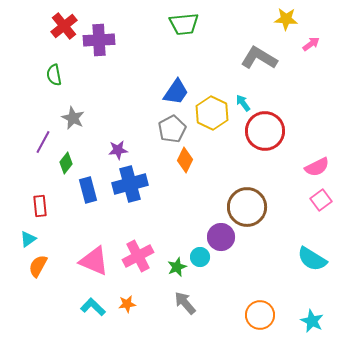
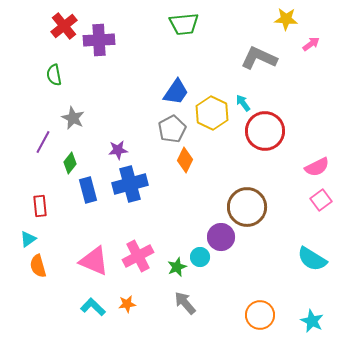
gray L-shape: rotated 6 degrees counterclockwise
green diamond: moved 4 px right
orange semicircle: rotated 45 degrees counterclockwise
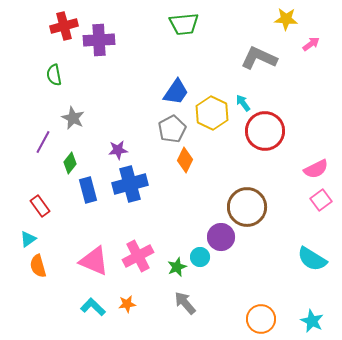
red cross: rotated 24 degrees clockwise
pink semicircle: moved 1 px left, 2 px down
red rectangle: rotated 30 degrees counterclockwise
orange circle: moved 1 px right, 4 px down
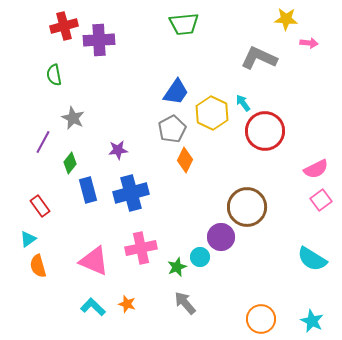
pink arrow: moved 2 px left, 1 px up; rotated 42 degrees clockwise
blue cross: moved 1 px right, 9 px down
pink cross: moved 3 px right, 8 px up; rotated 16 degrees clockwise
orange star: rotated 24 degrees clockwise
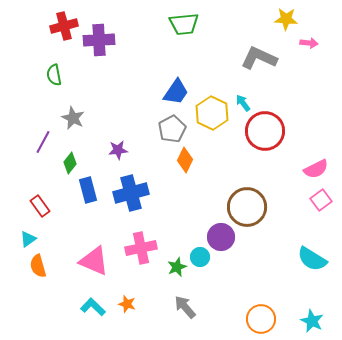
gray arrow: moved 4 px down
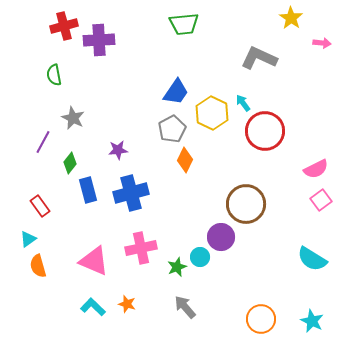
yellow star: moved 5 px right, 1 px up; rotated 30 degrees clockwise
pink arrow: moved 13 px right
brown circle: moved 1 px left, 3 px up
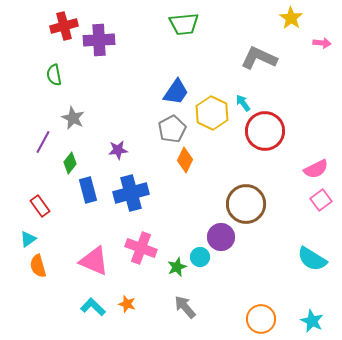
pink cross: rotated 32 degrees clockwise
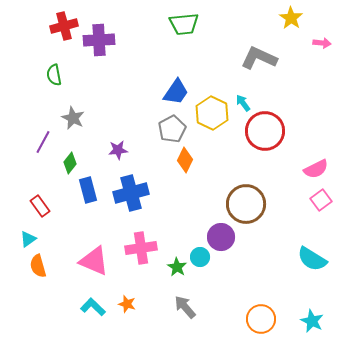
pink cross: rotated 28 degrees counterclockwise
green star: rotated 18 degrees counterclockwise
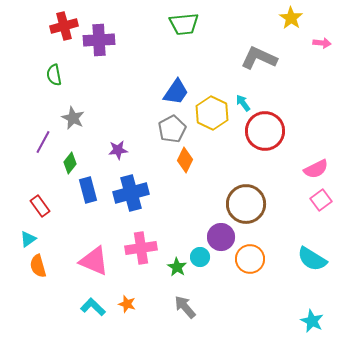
orange circle: moved 11 px left, 60 px up
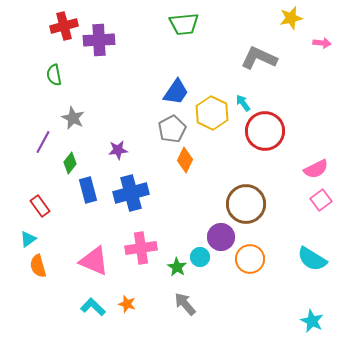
yellow star: rotated 25 degrees clockwise
gray arrow: moved 3 px up
